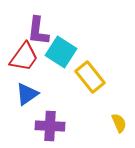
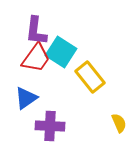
purple L-shape: moved 2 px left
red trapezoid: moved 12 px right, 1 px down
blue triangle: moved 1 px left, 4 px down
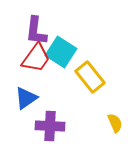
yellow semicircle: moved 4 px left
